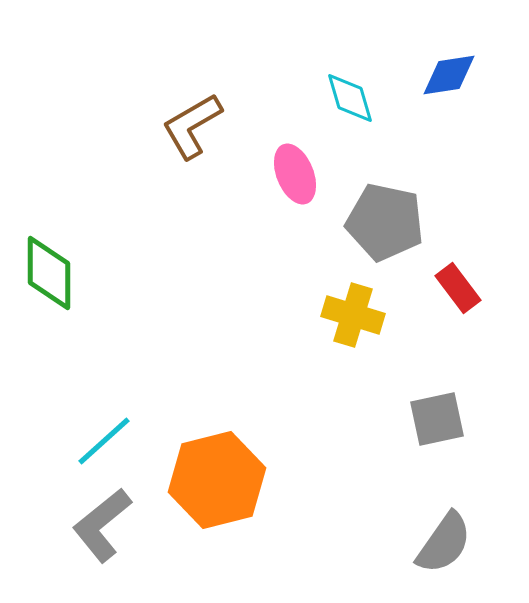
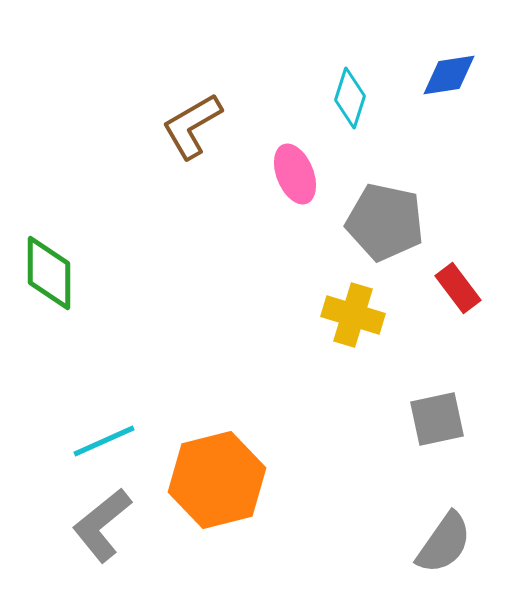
cyan diamond: rotated 34 degrees clockwise
cyan line: rotated 18 degrees clockwise
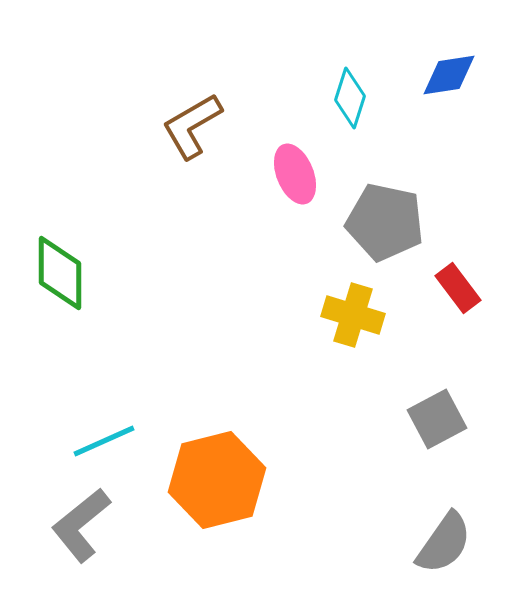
green diamond: moved 11 px right
gray square: rotated 16 degrees counterclockwise
gray L-shape: moved 21 px left
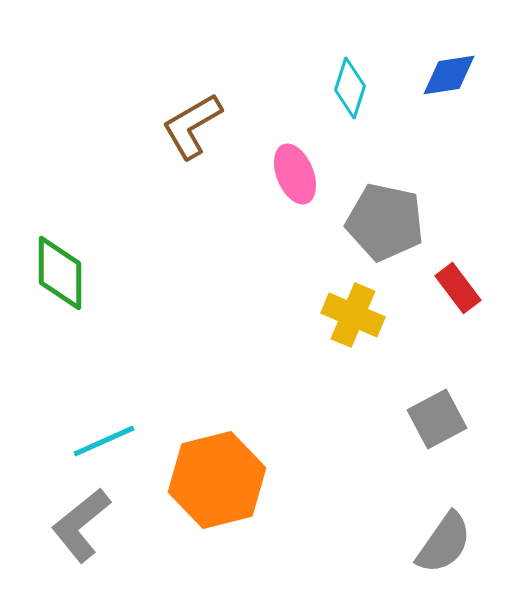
cyan diamond: moved 10 px up
yellow cross: rotated 6 degrees clockwise
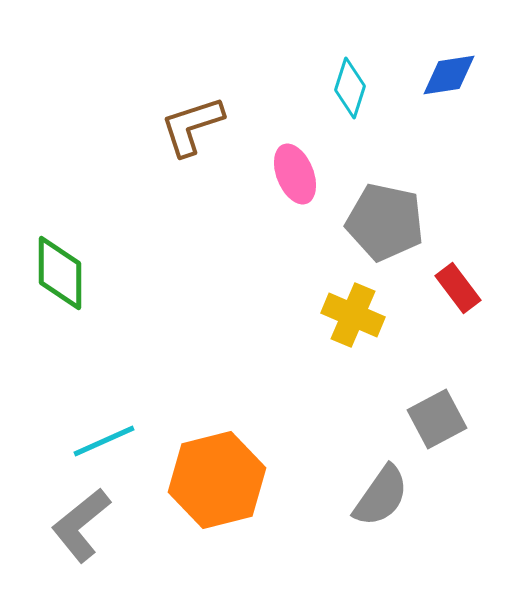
brown L-shape: rotated 12 degrees clockwise
gray semicircle: moved 63 px left, 47 px up
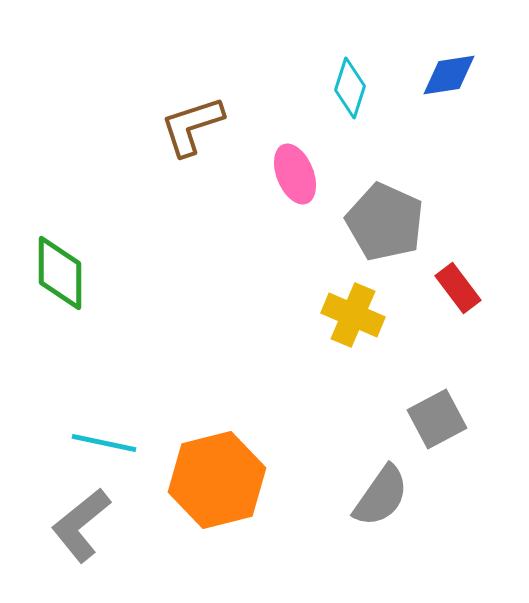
gray pentagon: rotated 12 degrees clockwise
cyan line: moved 2 px down; rotated 36 degrees clockwise
